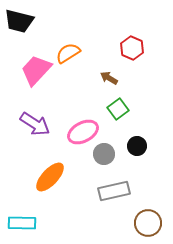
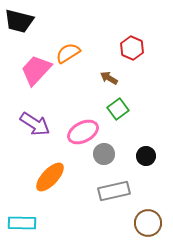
black circle: moved 9 px right, 10 px down
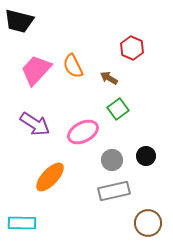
orange semicircle: moved 5 px right, 13 px down; rotated 85 degrees counterclockwise
gray circle: moved 8 px right, 6 px down
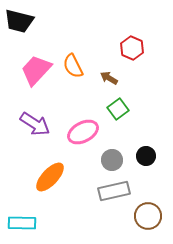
brown circle: moved 7 px up
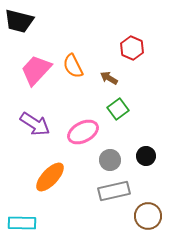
gray circle: moved 2 px left
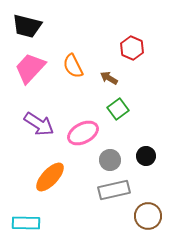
black trapezoid: moved 8 px right, 5 px down
pink trapezoid: moved 6 px left, 2 px up
purple arrow: moved 4 px right
pink ellipse: moved 1 px down
gray rectangle: moved 1 px up
cyan rectangle: moved 4 px right
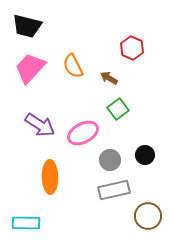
purple arrow: moved 1 px right, 1 px down
black circle: moved 1 px left, 1 px up
orange ellipse: rotated 44 degrees counterclockwise
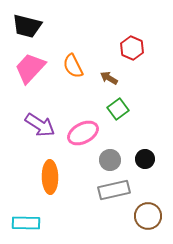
black circle: moved 4 px down
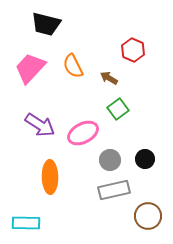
black trapezoid: moved 19 px right, 2 px up
red hexagon: moved 1 px right, 2 px down
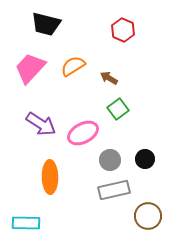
red hexagon: moved 10 px left, 20 px up
orange semicircle: rotated 85 degrees clockwise
purple arrow: moved 1 px right, 1 px up
